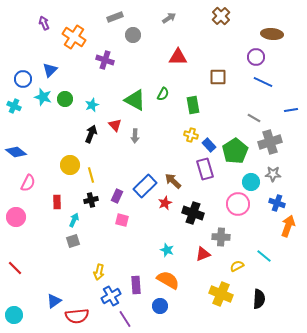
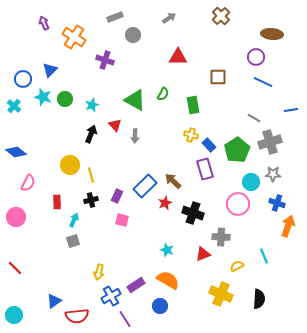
cyan cross at (14, 106): rotated 16 degrees clockwise
green pentagon at (235, 151): moved 2 px right, 1 px up
cyan line at (264, 256): rotated 28 degrees clockwise
purple rectangle at (136, 285): rotated 60 degrees clockwise
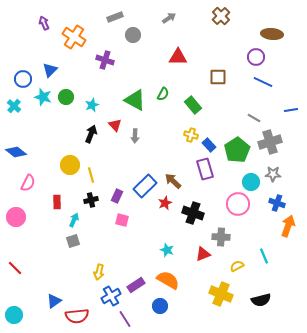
green circle at (65, 99): moved 1 px right, 2 px up
green rectangle at (193, 105): rotated 30 degrees counterclockwise
black semicircle at (259, 299): moved 2 px right, 1 px down; rotated 72 degrees clockwise
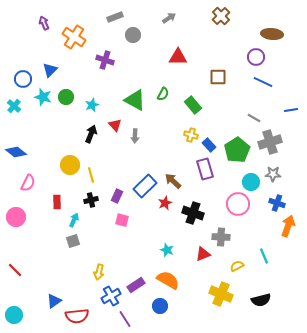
red line at (15, 268): moved 2 px down
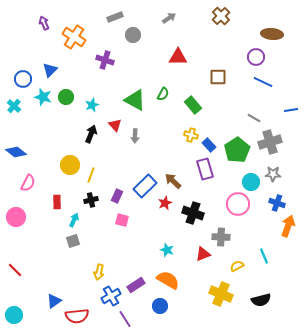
yellow line at (91, 175): rotated 35 degrees clockwise
